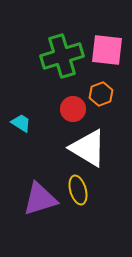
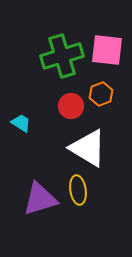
red circle: moved 2 px left, 3 px up
yellow ellipse: rotated 8 degrees clockwise
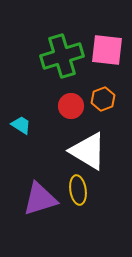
orange hexagon: moved 2 px right, 5 px down
cyan trapezoid: moved 2 px down
white triangle: moved 3 px down
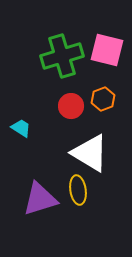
pink square: rotated 8 degrees clockwise
cyan trapezoid: moved 3 px down
white triangle: moved 2 px right, 2 px down
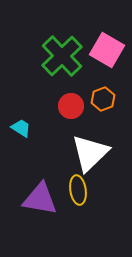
pink square: rotated 16 degrees clockwise
green cross: rotated 27 degrees counterclockwise
white triangle: rotated 45 degrees clockwise
purple triangle: rotated 27 degrees clockwise
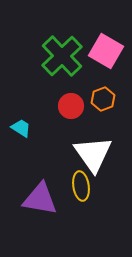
pink square: moved 1 px left, 1 px down
white triangle: moved 3 px right, 1 px down; rotated 21 degrees counterclockwise
yellow ellipse: moved 3 px right, 4 px up
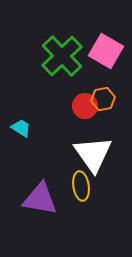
orange hexagon: rotated 10 degrees clockwise
red circle: moved 14 px right
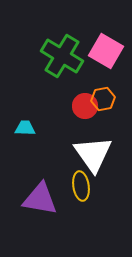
green cross: rotated 15 degrees counterclockwise
cyan trapezoid: moved 4 px right; rotated 30 degrees counterclockwise
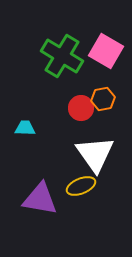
red circle: moved 4 px left, 2 px down
white triangle: moved 2 px right
yellow ellipse: rotated 76 degrees clockwise
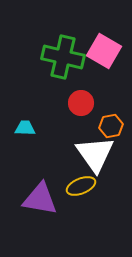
pink square: moved 2 px left
green cross: moved 1 px right, 1 px down; rotated 18 degrees counterclockwise
orange hexagon: moved 8 px right, 27 px down
red circle: moved 5 px up
